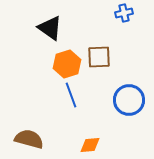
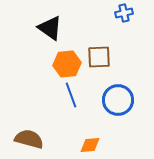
orange hexagon: rotated 12 degrees clockwise
blue circle: moved 11 px left
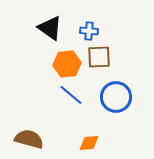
blue cross: moved 35 px left, 18 px down; rotated 18 degrees clockwise
blue line: rotated 30 degrees counterclockwise
blue circle: moved 2 px left, 3 px up
orange diamond: moved 1 px left, 2 px up
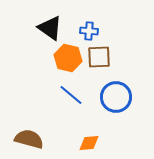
orange hexagon: moved 1 px right, 6 px up; rotated 20 degrees clockwise
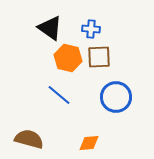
blue cross: moved 2 px right, 2 px up
blue line: moved 12 px left
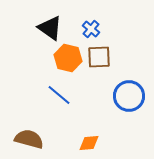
blue cross: rotated 36 degrees clockwise
blue circle: moved 13 px right, 1 px up
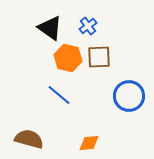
blue cross: moved 3 px left, 3 px up; rotated 12 degrees clockwise
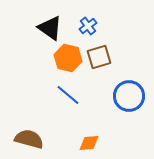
brown square: rotated 15 degrees counterclockwise
blue line: moved 9 px right
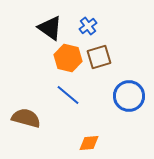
brown semicircle: moved 3 px left, 21 px up
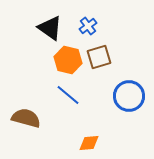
orange hexagon: moved 2 px down
